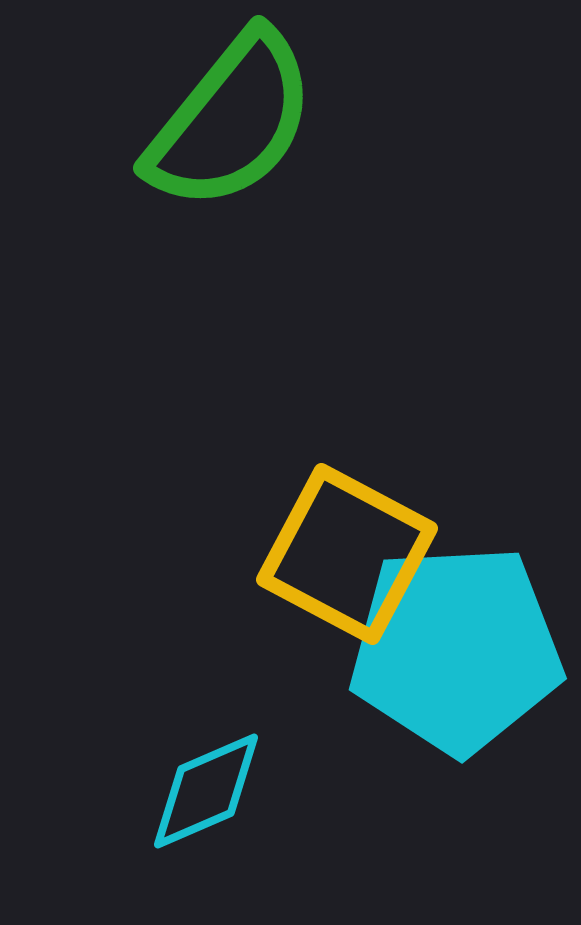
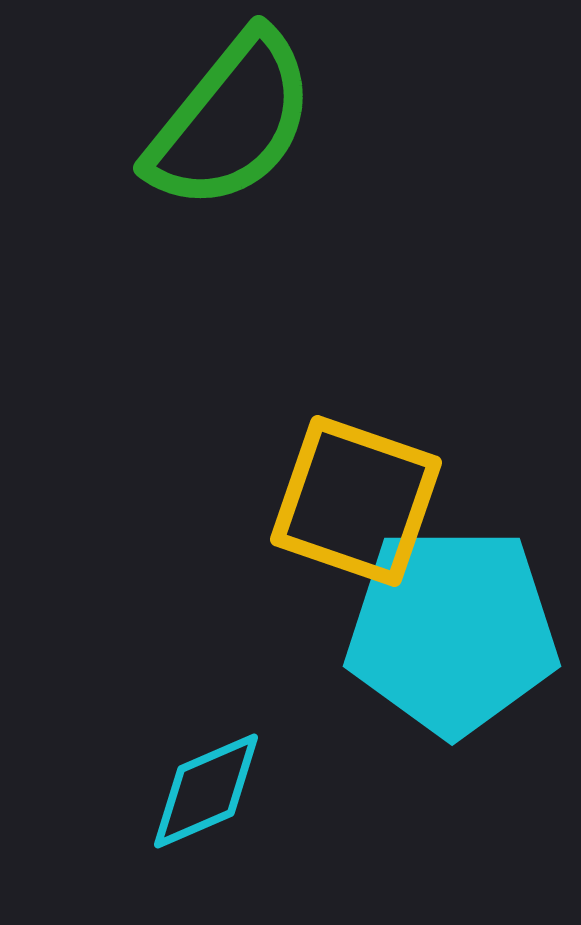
yellow square: moved 9 px right, 53 px up; rotated 9 degrees counterclockwise
cyan pentagon: moved 4 px left, 18 px up; rotated 3 degrees clockwise
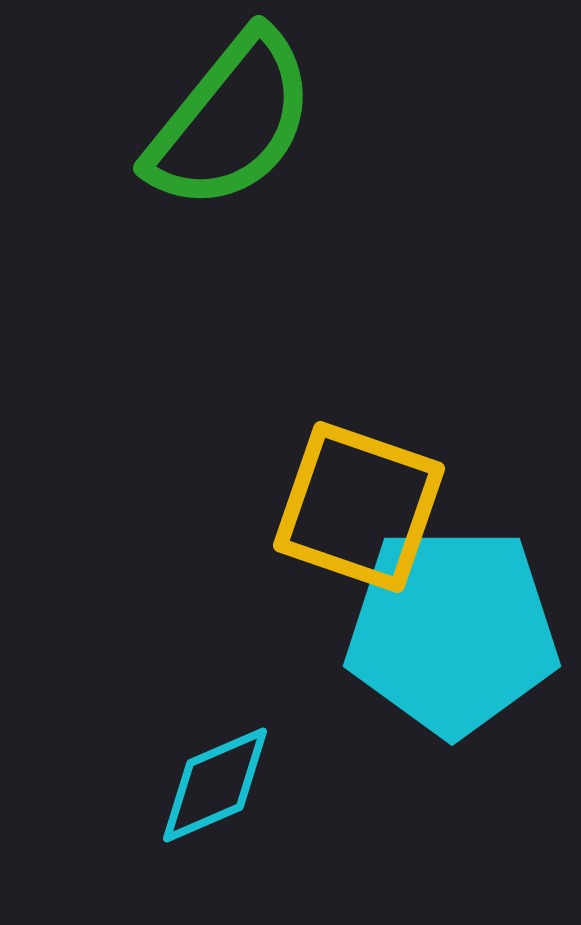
yellow square: moved 3 px right, 6 px down
cyan diamond: moved 9 px right, 6 px up
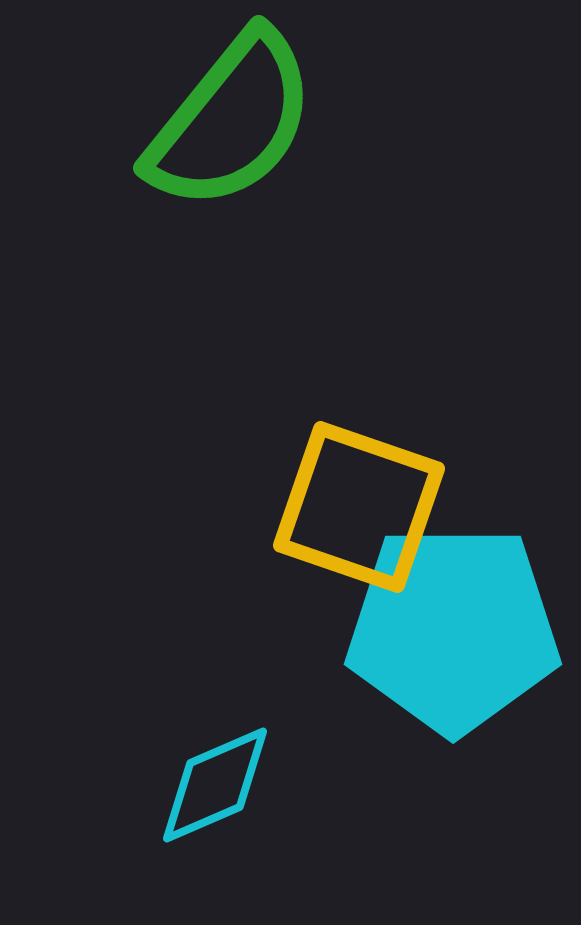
cyan pentagon: moved 1 px right, 2 px up
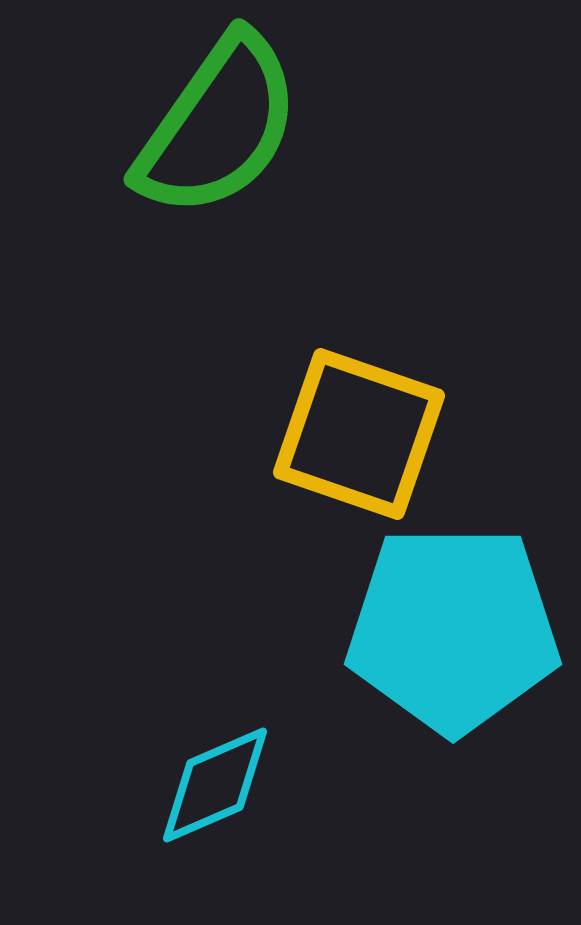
green semicircle: moved 13 px left, 5 px down; rotated 4 degrees counterclockwise
yellow square: moved 73 px up
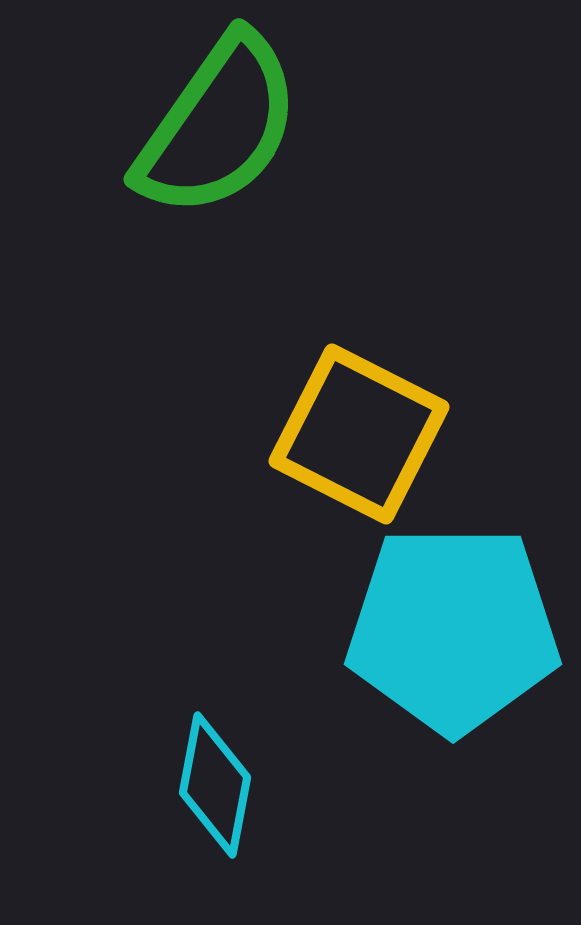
yellow square: rotated 8 degrees clockwise
cyan diamond: rotated 56 degrees counterclockwise
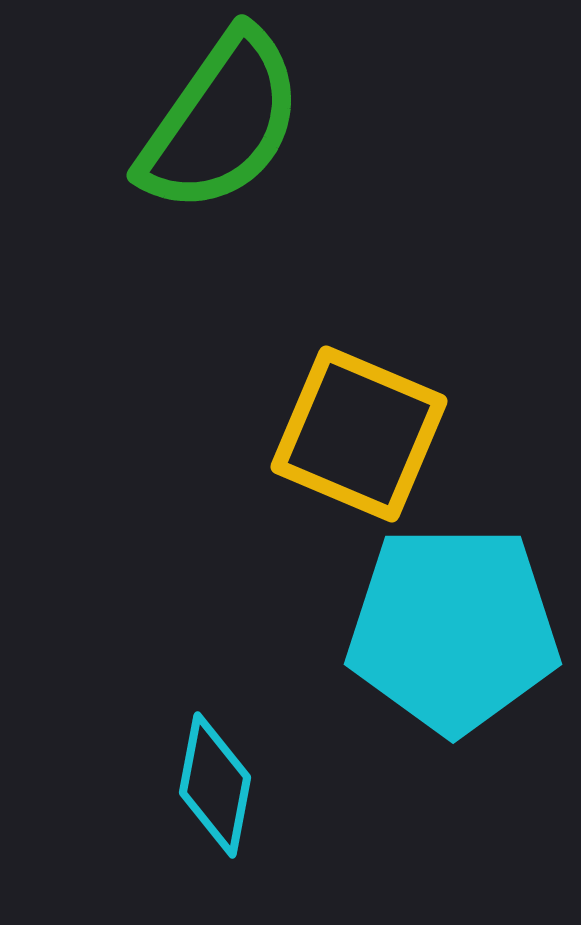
green semicircle: moved 3 px right, 4 px up
yellow square: rotated 4 degrees counterclockwise
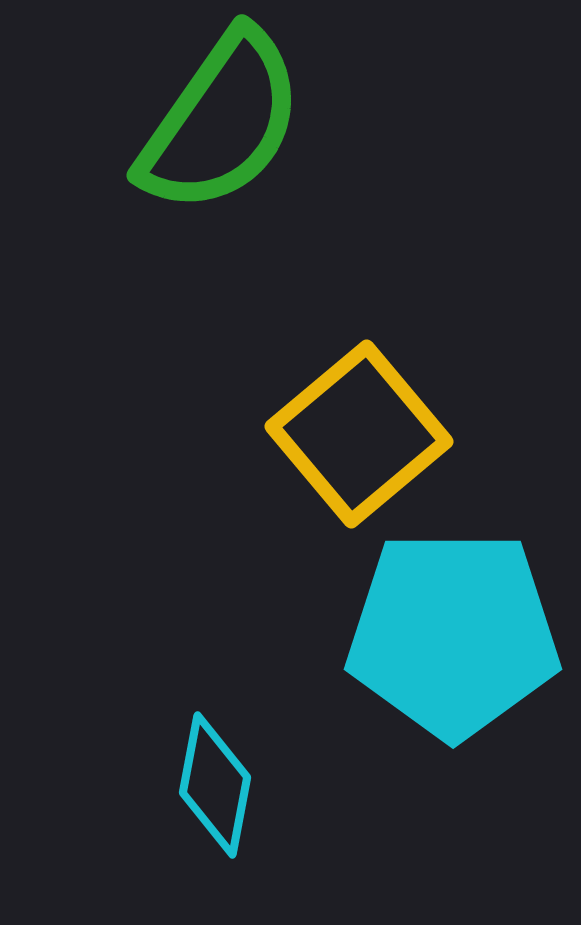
yellow square: rotated 27 degrees clockwise
cyan pentagon: moved 5 px down
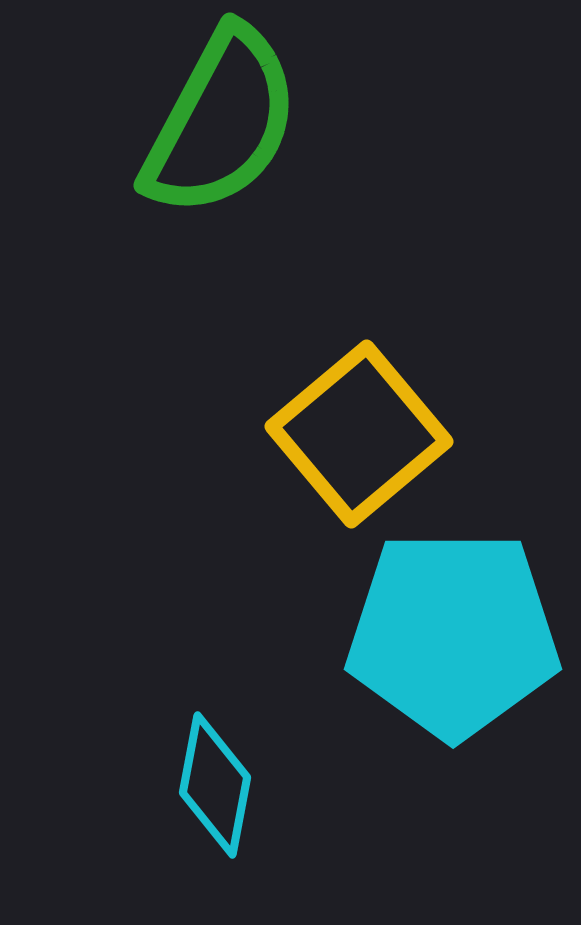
green semicircle: rotated 7 degrees counterclockwise
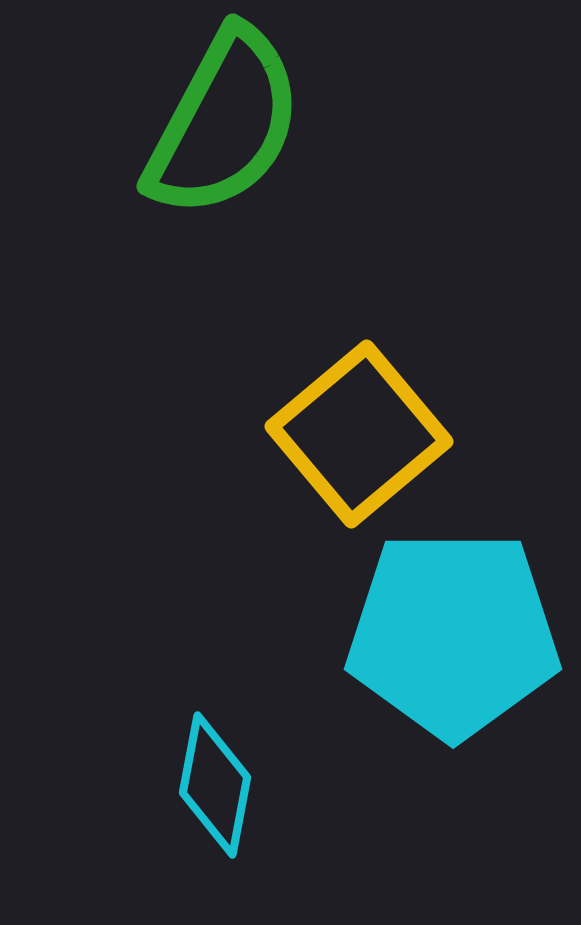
green semicircle: moved 3 px right, 1 px down
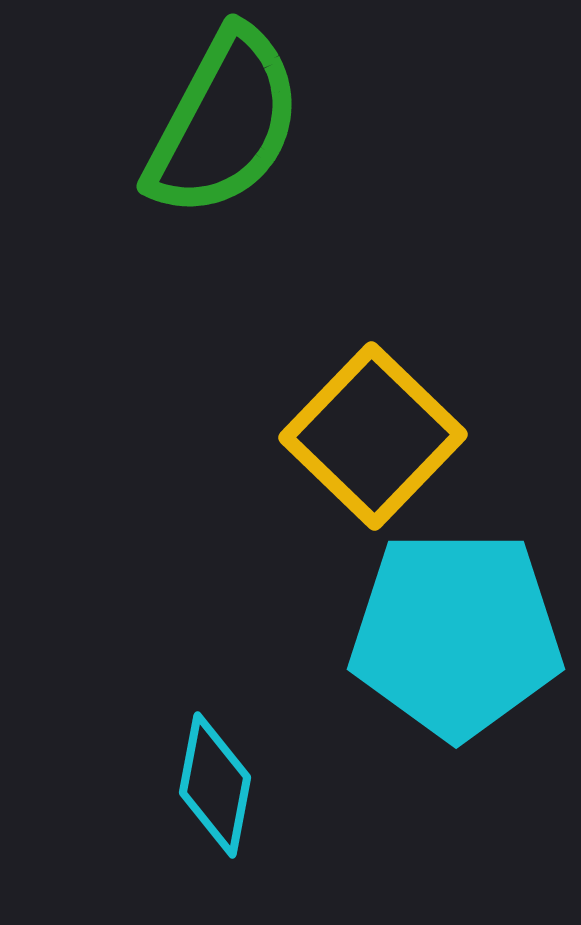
yellow square: moved 14 px right, 2 px down; rotated 6 degrees counterclockwise
cyan pentagon: moved 3 px right
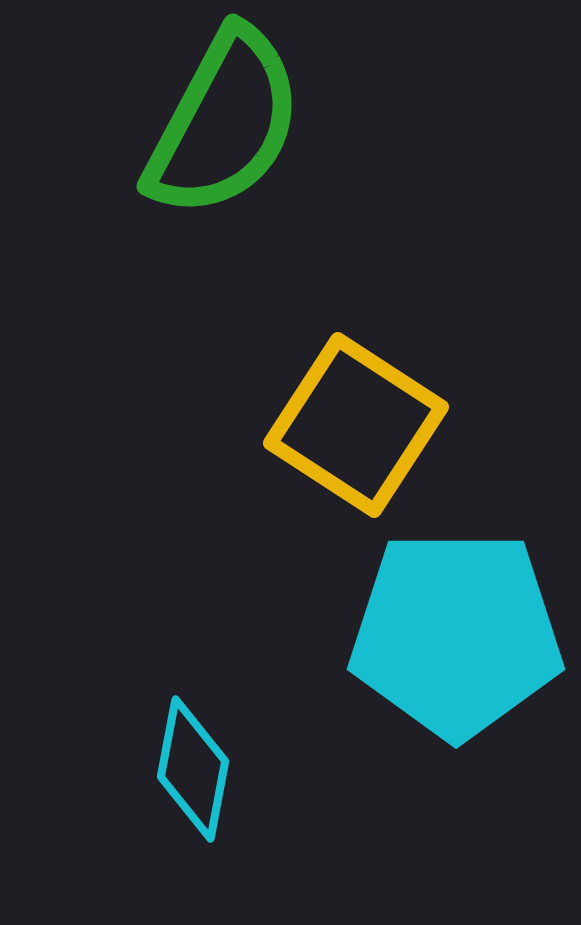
yellow square: moved 17 px left, 11 px up; rotated 11 degrees counterclockwise
cyan diamond: moved 22 px left, 16 px up
